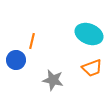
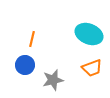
orange line: moved 2 px up
blue circle: moved 9 px right, 5 px down
gray star: rotated 25 degrees counterclockwise
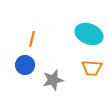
orange trapezoid: rotated 25 degrees clockwise
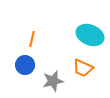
cyan ellipse: moved 1 px right, 1 px down
orange trapezoid: moved 9 px left; rotated 20 degrees clockwise
gray star: moved 1 px down
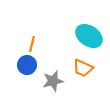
cyan ellipse: moved 1 px left, 1 px down; rotated 12 degrees clockwise
orange line: moved 5 px down
blue circle: moved 2 px right
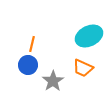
cyan ellipse: rotated 60 degrees counterclockwise
blue circle: moved 1 px right
gray star: rotated 20 degrees counterclockwise
